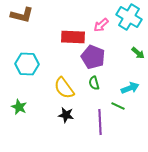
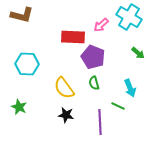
cyan arrow: rotated 90 degrees clockwise
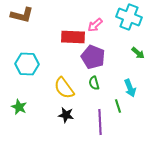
cyan cross: rotated 10 degrees counterclockwise
pink arrow: moved 6 px left
green line: rotated 48 degrees clockwise
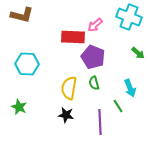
yellow semicircle: moved 5 px right; rotated 45 degrees clockwise
green line: rotated 16 degrees counterclockwise
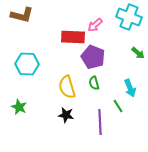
yellow semicircle: moved 2 px left, 1 px up; rotated 25 degrees counterclockwise
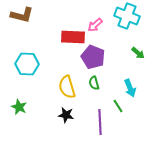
cyan cross: moved 2 px left, 1 px up
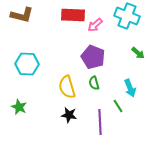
red rectangle: moved 22 px up
black star: moved 3 px right
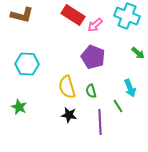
red rectangle: rotated 30 degrees clockwise
green semicircle: moved 3 px left, 8 px down
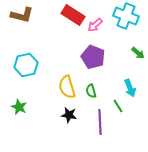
cyan cross: moved 1 px left
cyan hexagon: moved 1 px left, 1 px down; rotated 15 degrees counterclockwise
